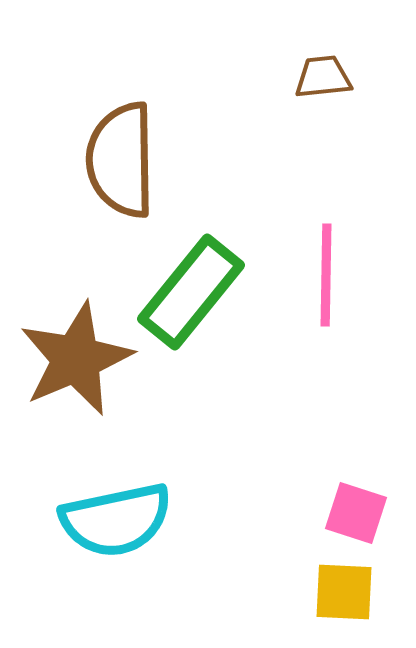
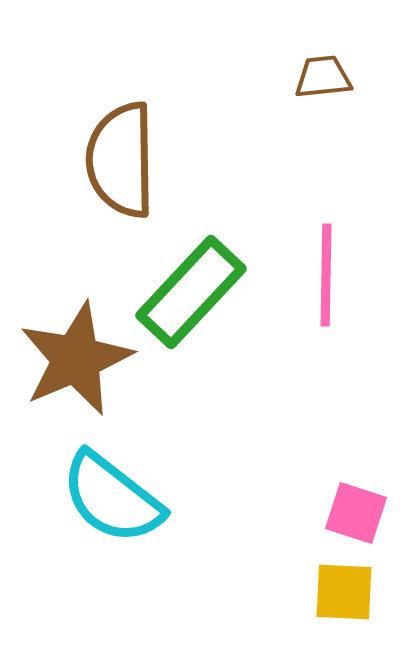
green rectangle: rotated 4 degrees clockwise
cyan semicircle: moved 4 px left, 22 px up; rotated 50 degrees clockwise
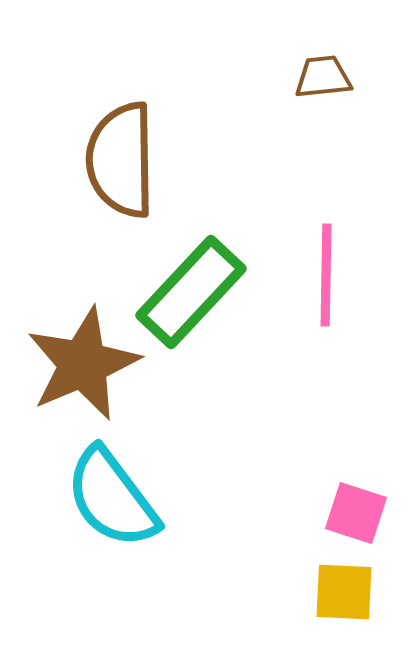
brown star: moved 7 px right, 5 px down
cyan semicircle: rotated 15 degrees clockwise
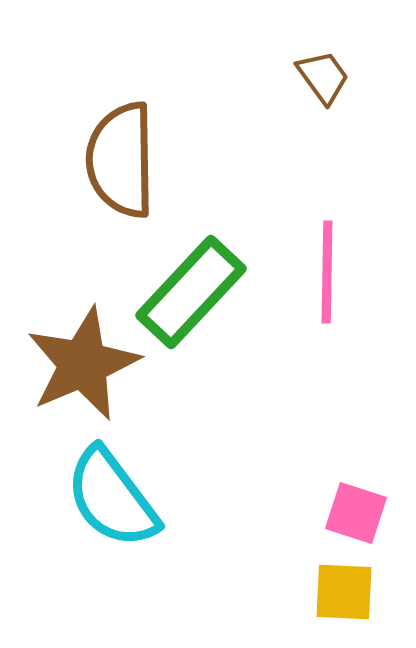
brown trapezoid: rotated 60 degrees clockwise
pink line: moved 1 px right, 3 px up
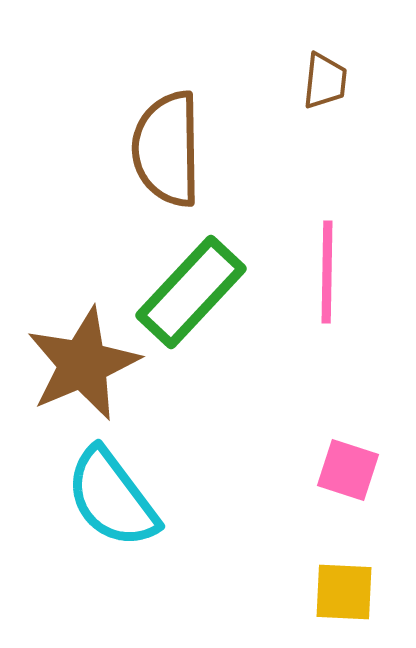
brown trapezoid: moved 2 px right, 4 px down; rotated 42 degrees clockwise
brown semicircle: moved 46 px right, 11 px up
pink square: moved 8 px left, 43 px up
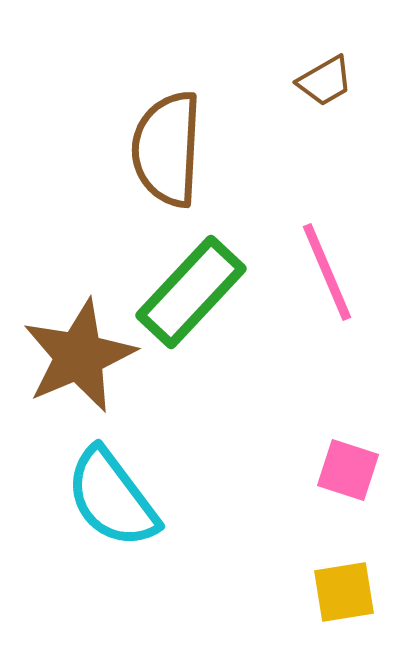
brown trapezoid: rotated 54 degrees clockwise
brown semicircle: rotated 4 degrees clockwise
pink line: rotated 24 degrees counterclockwise
brown star: moved 4 px left, 8 px up
yellow square: rotated 12 degrees counterclockwise
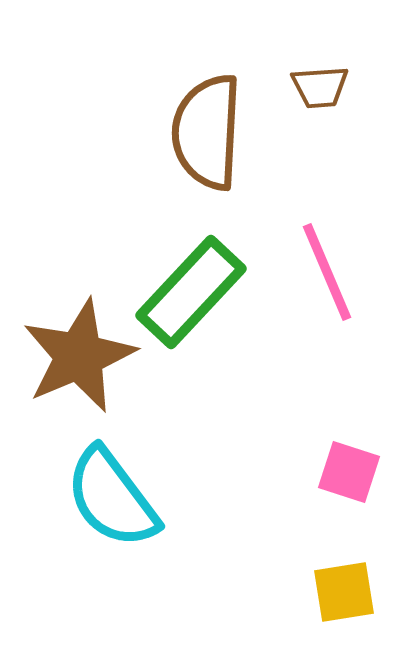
brown trapezoid: moved 5 px left, 6 px down; rotated 26 degrees clockwise
brown semicircle: moved 40 px right, 17 px up
pink square: moved 1 px right, 2 px down
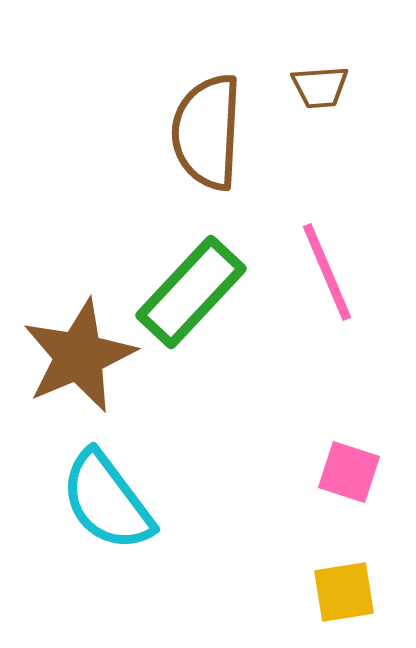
cyan semicircle: moved 5 px left, 3 px down
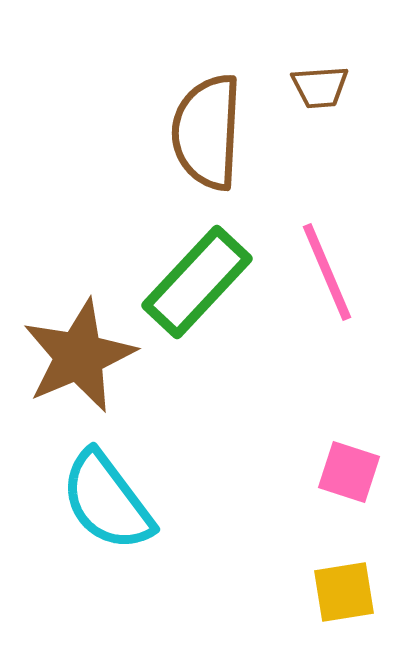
green rectangle: moved 6 px right, 10 px up
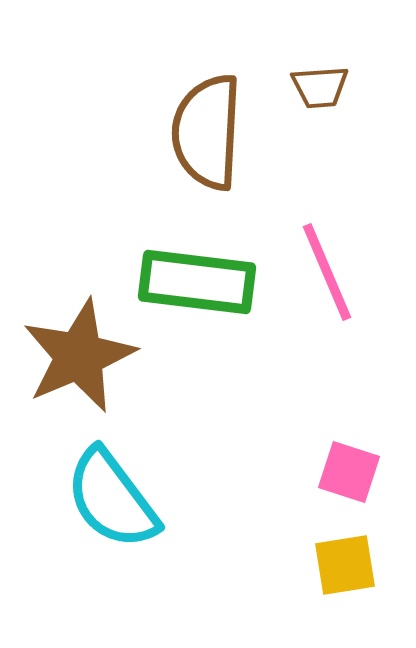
green rectangle: rotated 54 degrees clockwise
cyan semicircle: moved 5 px right, 2 px up
yellow square: moved 1 px right, 27 px up
